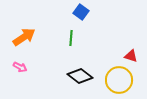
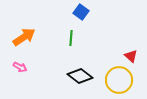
red triangle: rotated 24 degrees clockwise
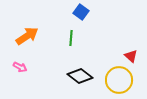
orange arrow: moved 3 px right, 1 px up
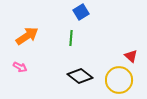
blue square: rotated 21 degrees clockwise
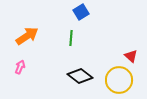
pink arrow: rotated 96 degrees counterclockwise
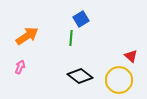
blue square: moved 7 px down
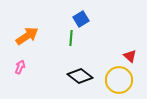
red triangle: moved 1 px left
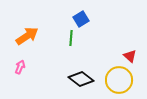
black diamond: moved 1 px right, 3 px down
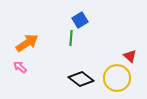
blue square: moved 1 px left, 1 px down
orange arrow: moved 7 px down
pink arrow: rotated 72 degrees counterclockwise
yellow circle: moved 2 px left, 2 px up
